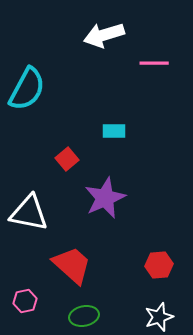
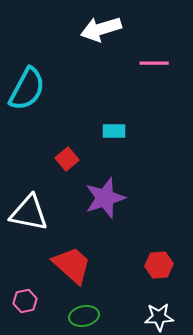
white arrow: moved 3 px left, 6 px up
purple star: rotated 6 degrees clockwise
white star: rotated 16 degrees clockwise
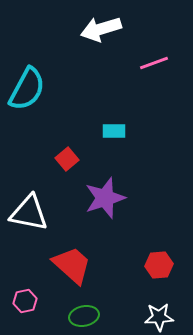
pink line: rotated 20 degrees counterclockwise
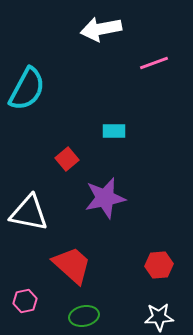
white arrow: rotated 6 degrees clockwise
purple star: rotated 6 degrees clockwise
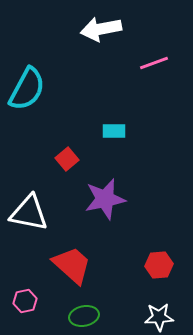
purple star: moved 1 px down
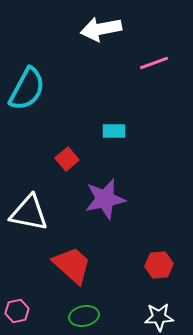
pink hexagon: moved 8 px left, 10 px down
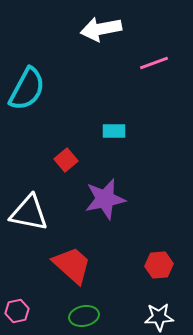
red square: moved 1 px left, 1 px down
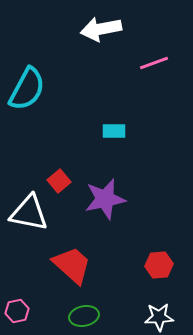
red square: moved 7 px left, 21 px down
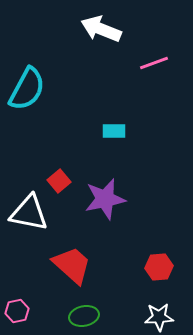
white arrow: rotated 33 degrees clockwise
red hexagon: moved 2 px down
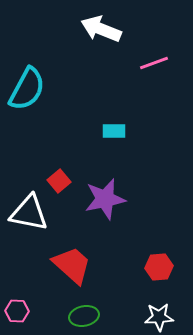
pink hexagon: rotated 15 degrees clockwise
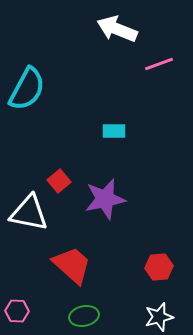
white arrow: moved 16 px right
pink line: moved 5 px right, 1 px down
white star: rotated 12 degrees counterclockwise
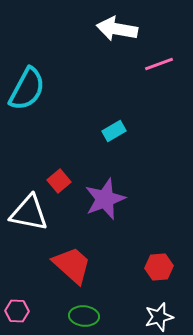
white arrow: rotated 12 degrees counterclockwise
cyan rectangle: rotated 30 degrees counterclockwise
purple star: rotated 9 degrees counterclockwise
green ellipse: rotated 16 degrees clockwise
